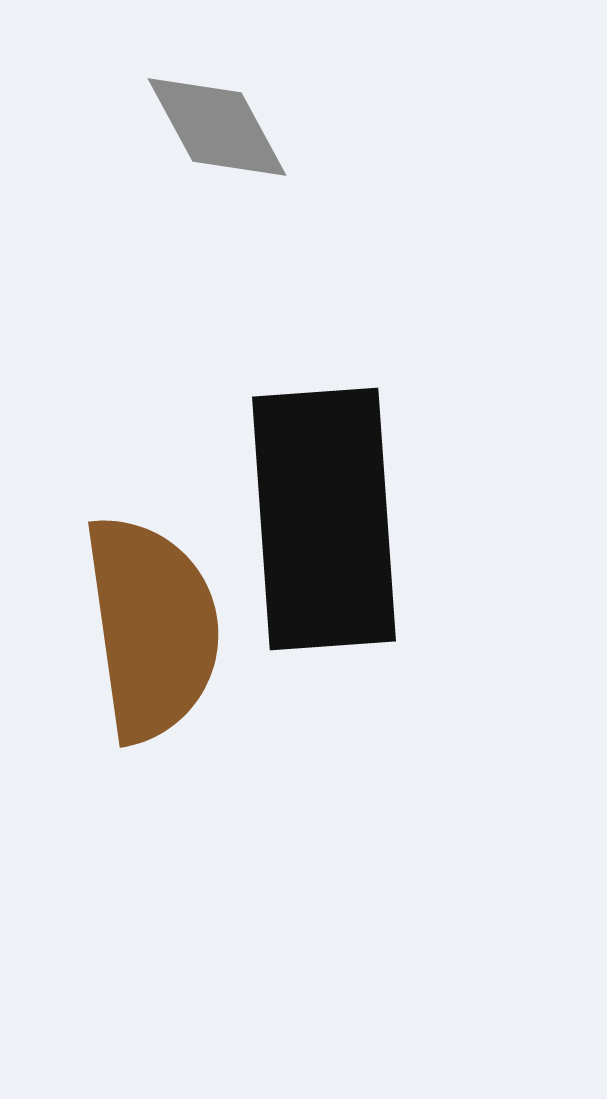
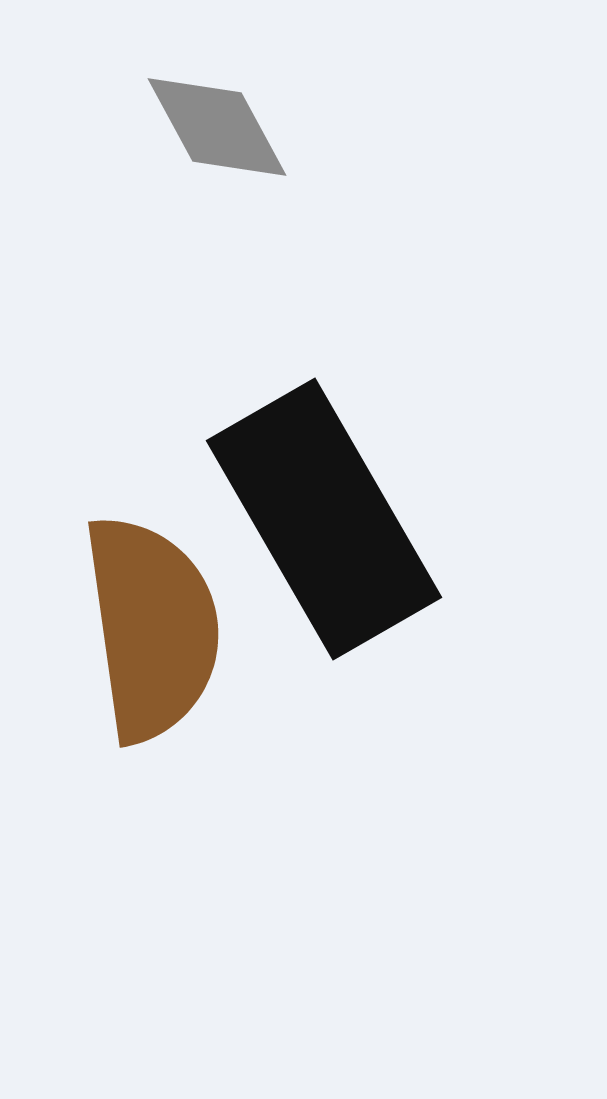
black rectangle: rotated 26 degrees counterclockwise
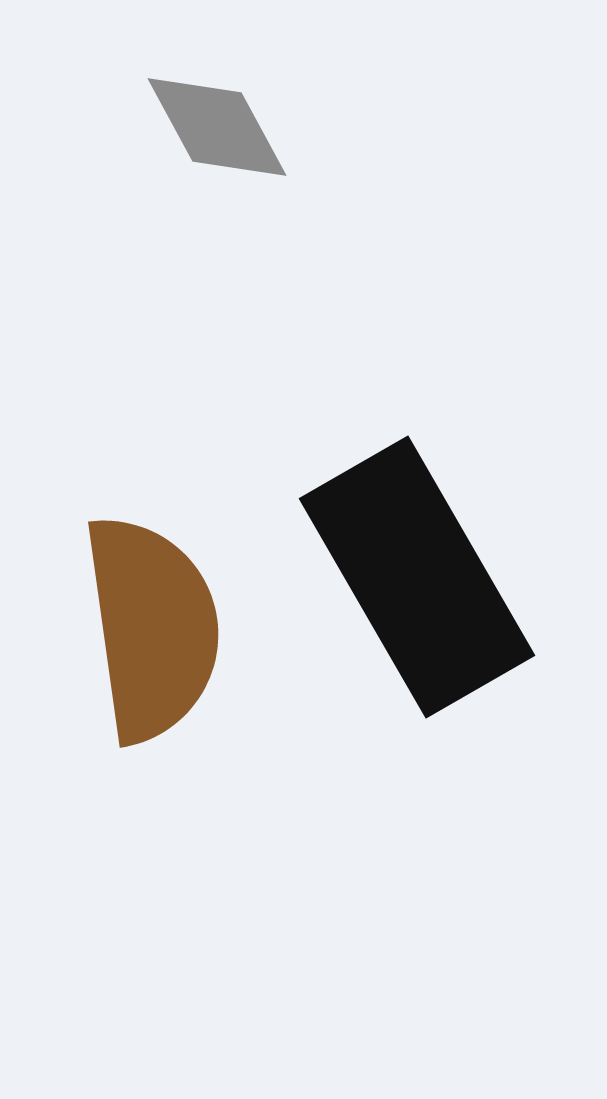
black rectangle: moved 93 px right, 58 px down
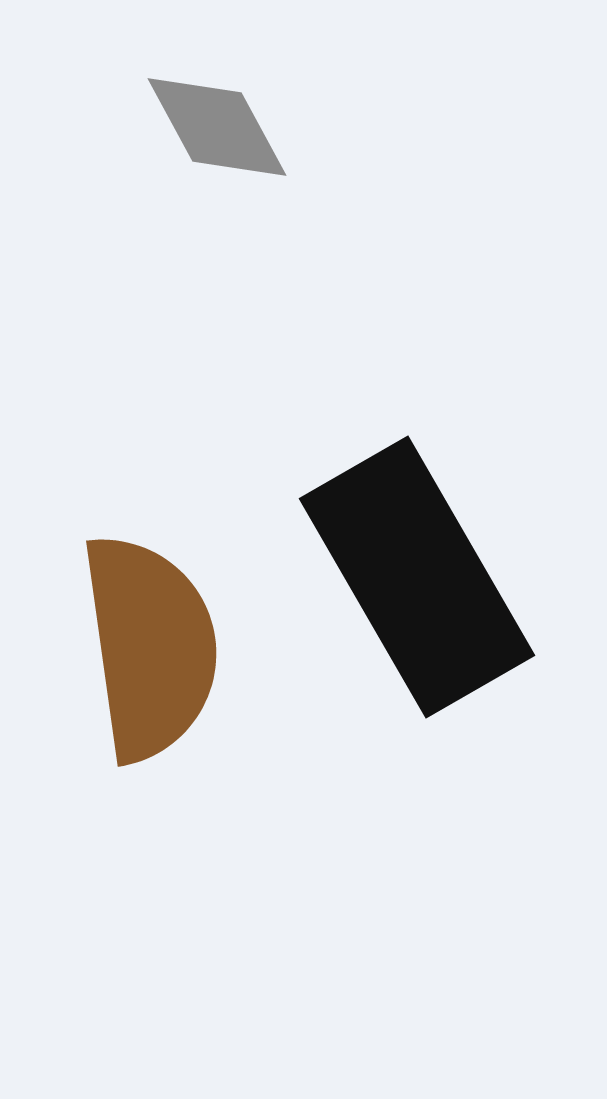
brown semicircle: moved 2 px left, 19 px down
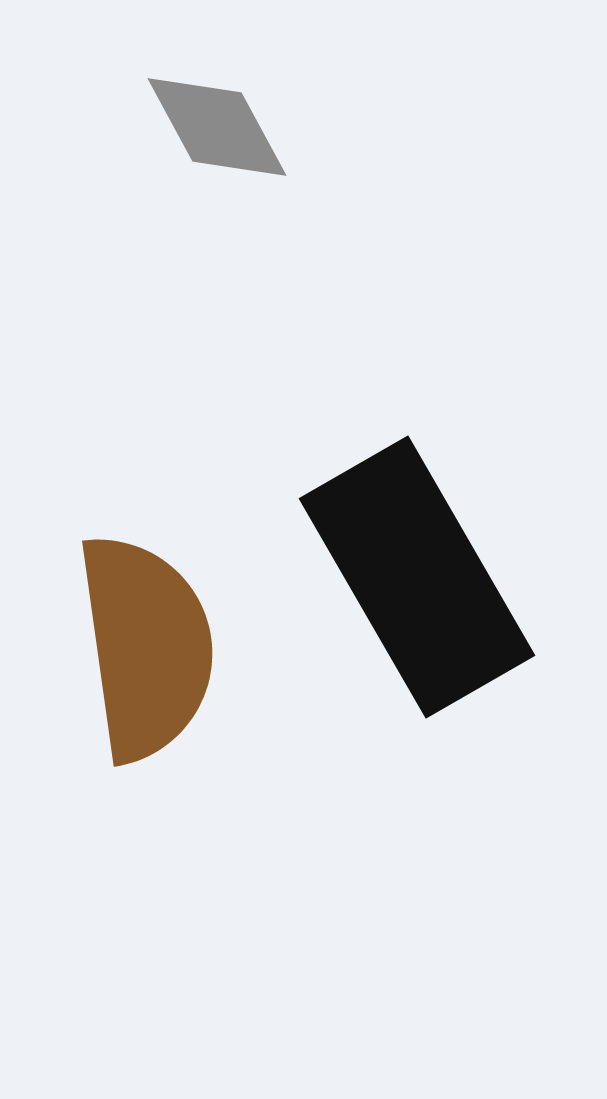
brown semicircle: moved 4 px left
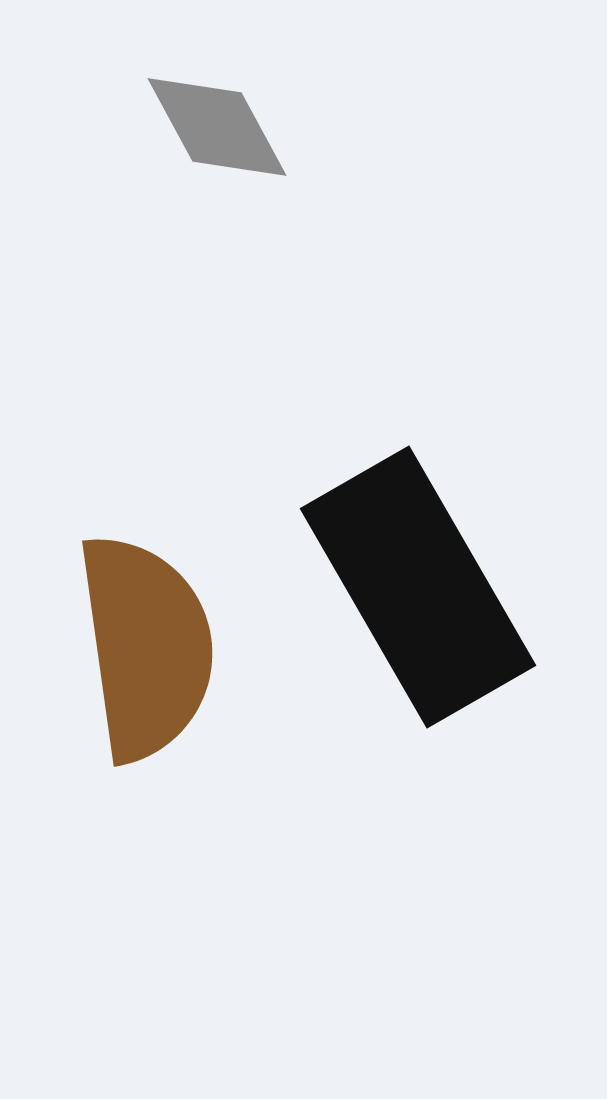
black rectangle: moved 1 px right, 10 px down
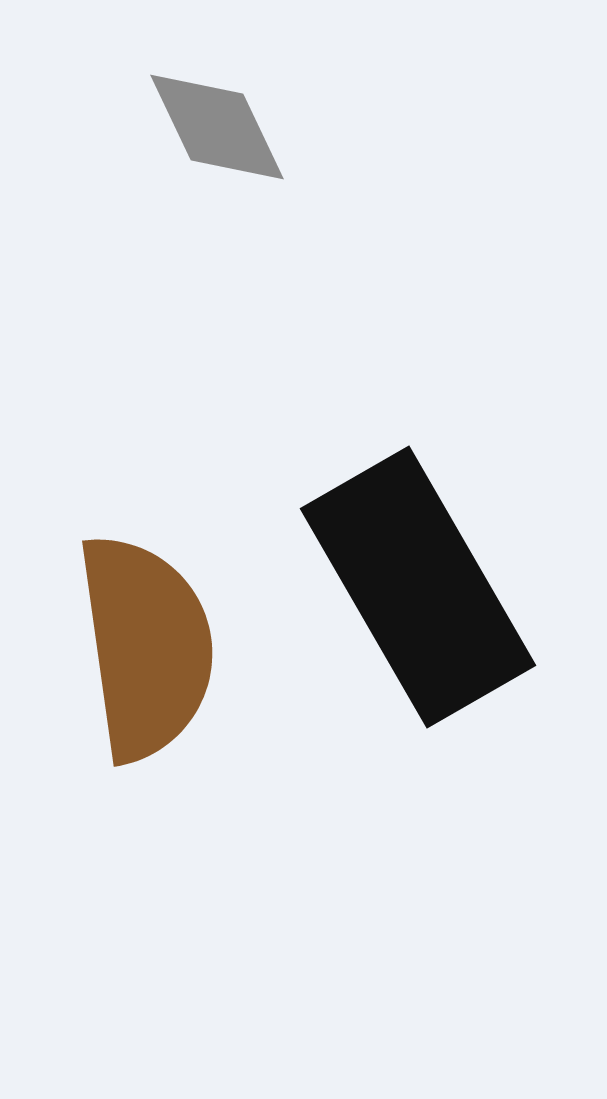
gray diamond: rotated 3 degrees clockwise
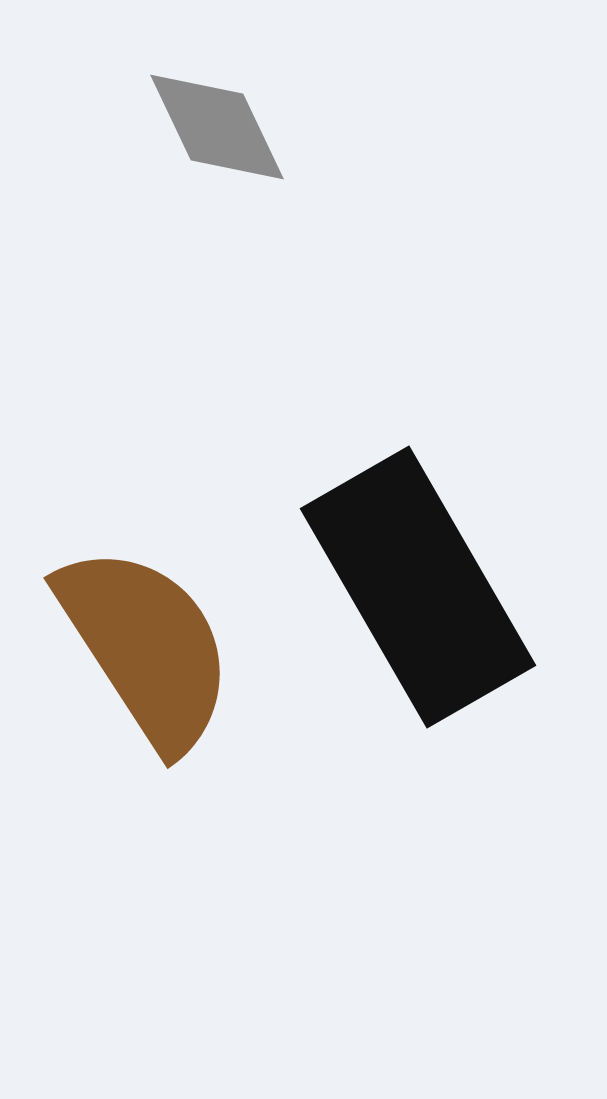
brown semicircle: rotated 25 degrees counterclockwise
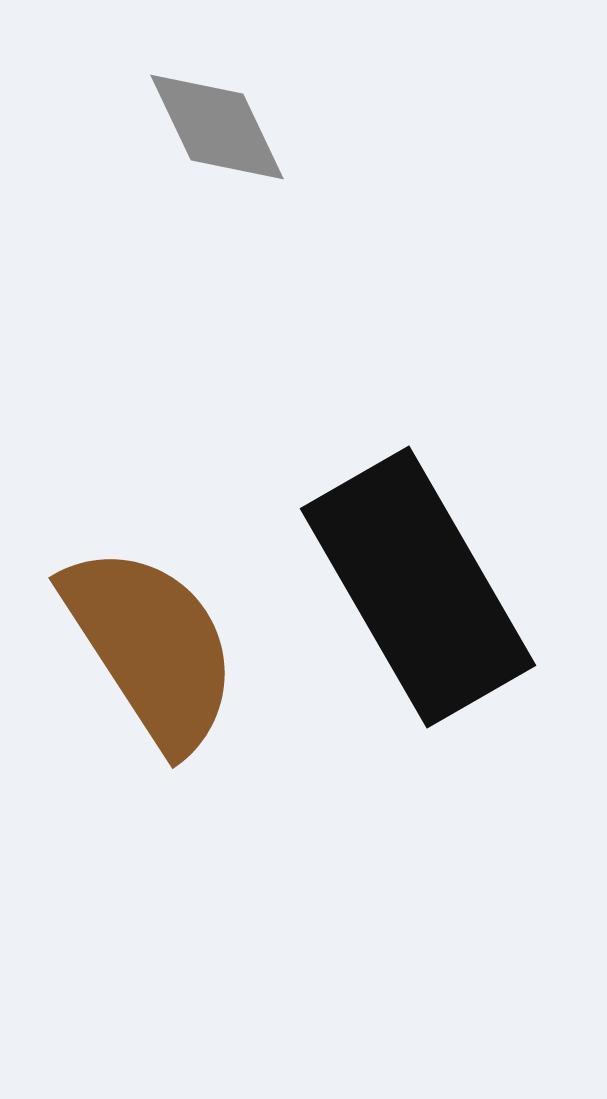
brown semicircle: moved 5 px right
